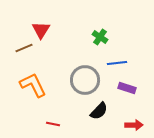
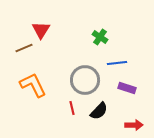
red line: moved 19 px right, 16 px up; rotated 64 degrees clockwise
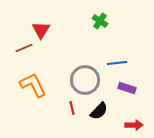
green cross: moved 16 px up
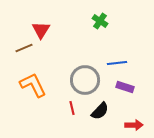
purple rectangle: moved 2 px left, 1 px up
black semicircle: moved 1 px right
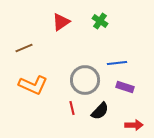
red triangle: moved 20 px right, 8 px up; rotated 24 degrees clockwise
orange L-shape: rotated 140 degrees clockwise
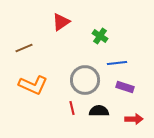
green cross: moved 15 px down
black semicircle: moved 1 px left; rotated 132 degrees counterclockwise
red arrow: moved 6 px up
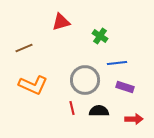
red triangle: rotated 18 degrees clockwise
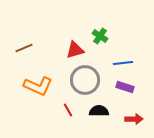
red triangle: moved 14 px right, 28 px down
blue line: moved 6 px right
orange L-shape: moved 5 px right, 1 px down
red line: moved 4 px left, 2 px down; rotated 16 degrees counterclockwise
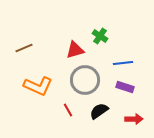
black semicircle: rotated 36 degrees counterclockwise
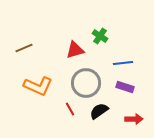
gray circle: moved 1 px right, 3 px down
red line: moved 2 px right, 1 px up
